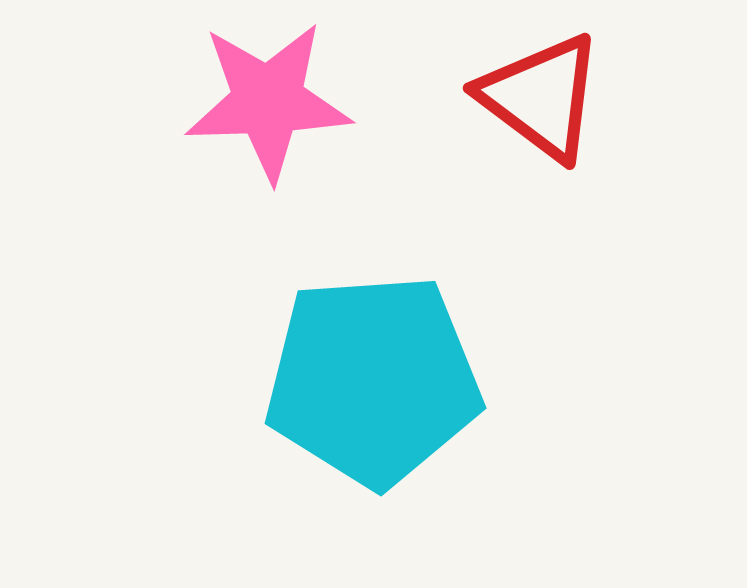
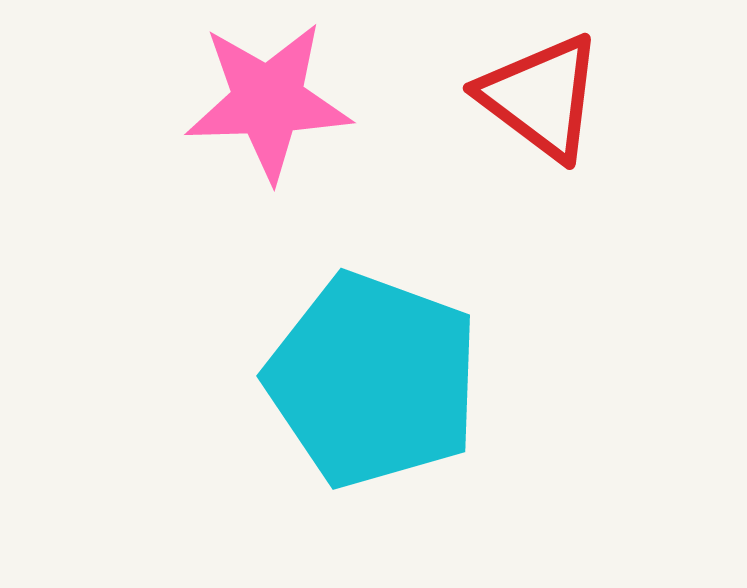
cyan pentagon: rotated 24 degrees clockwise
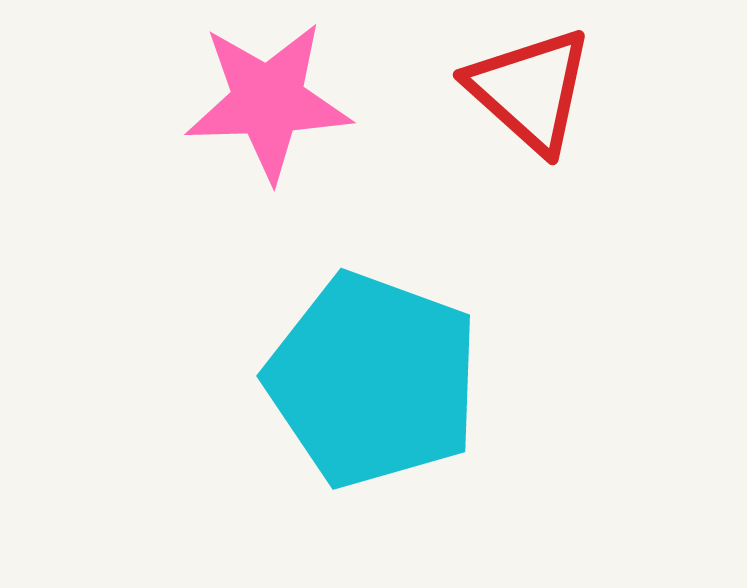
red triangle: moved 11 px left, 7 px up; rotated 5 degrees clockwise
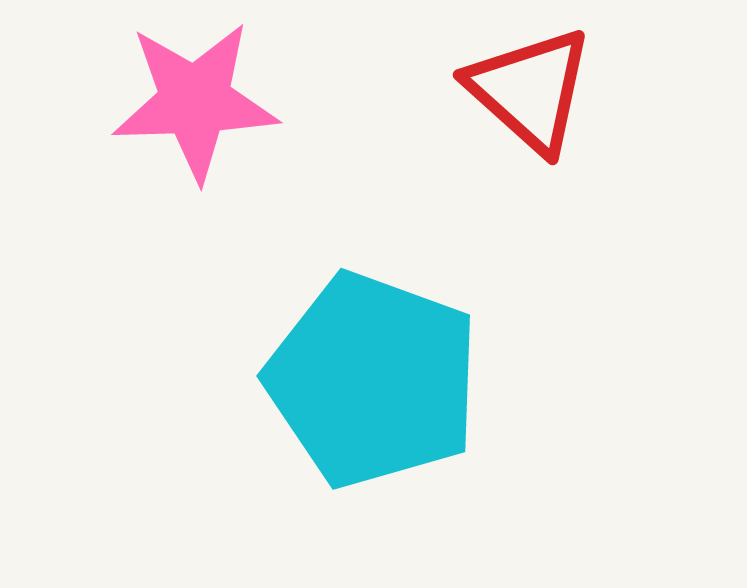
pink star: moved 73 px left
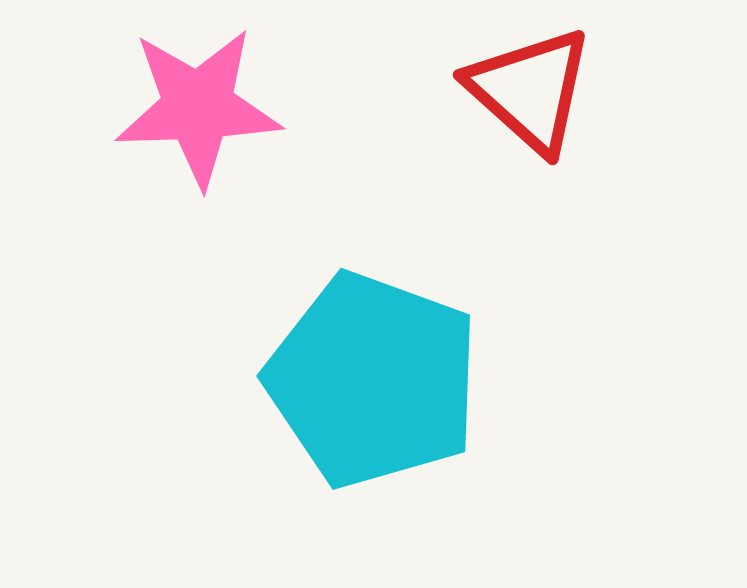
pink star: moved 3 px right, 6 px down
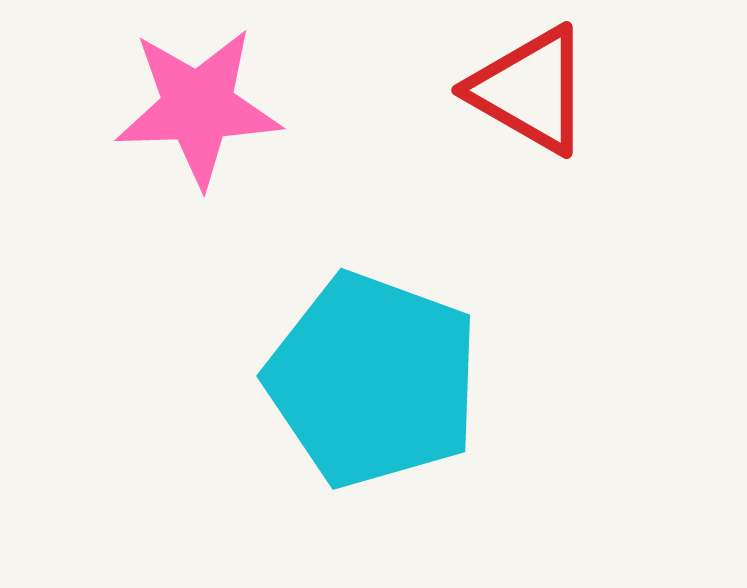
red triangle: rotated 12 degrees counterclockwise
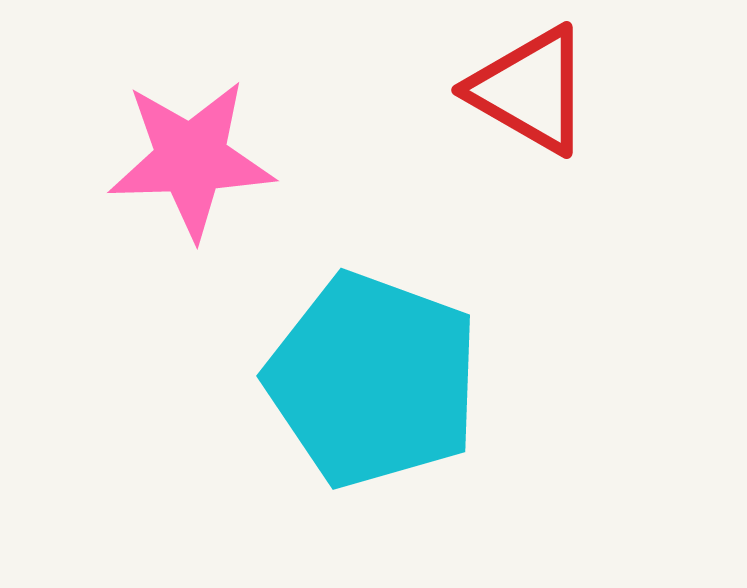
pink star: moved 7 px left, 52 px down
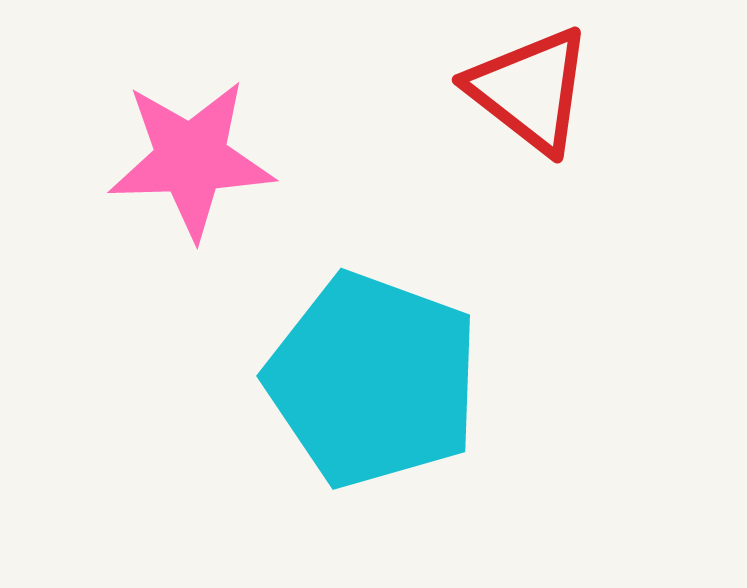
red triangle: rotated 8 degrees clockwise
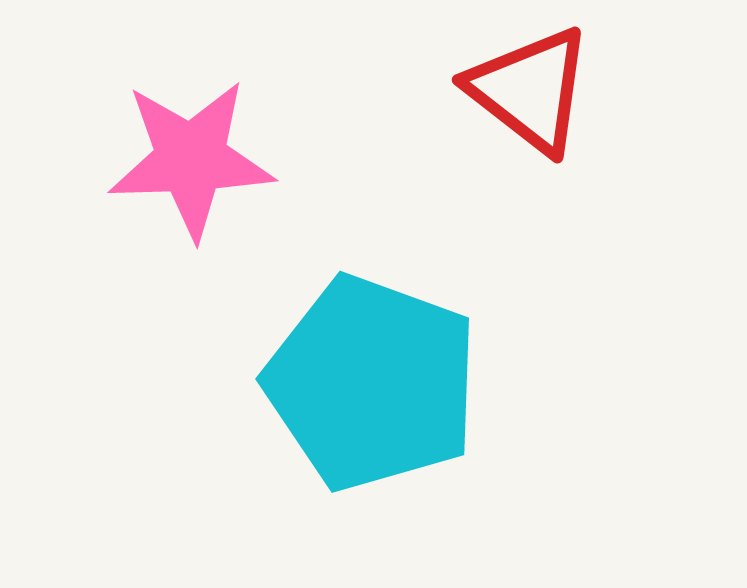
cyan pentagon: moved 1 px left, 3 px down
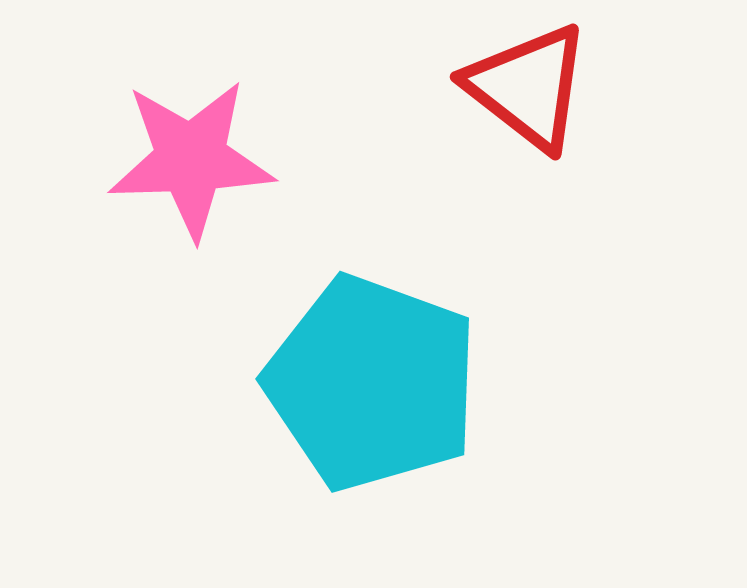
red triangle: moved 2 px left, 3 px up
